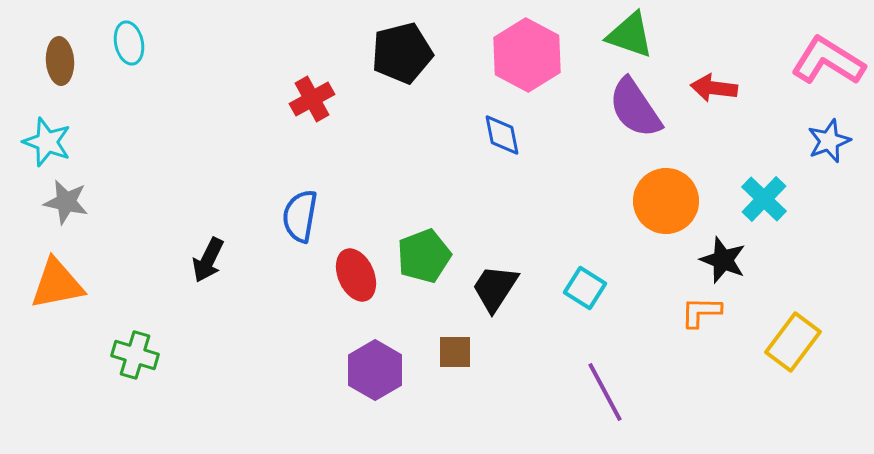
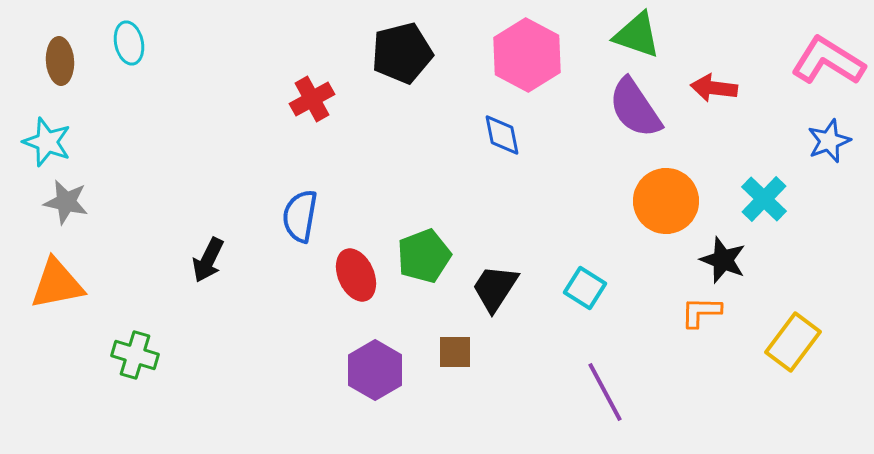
green triangle: moved 7 px right
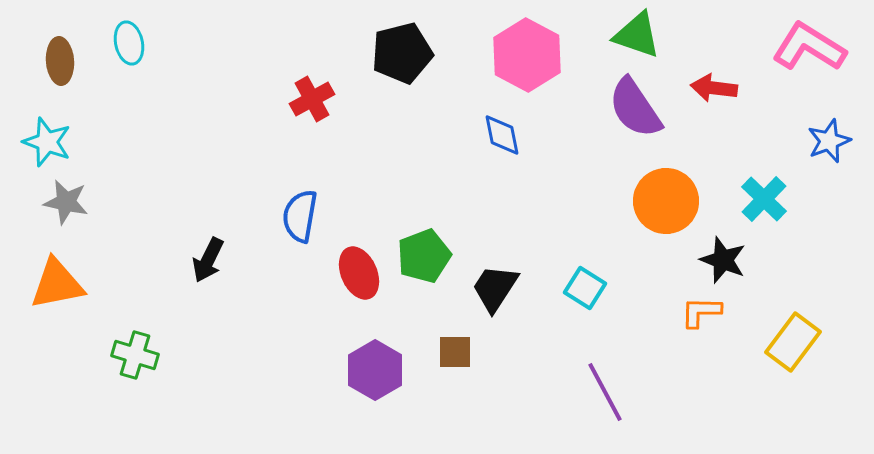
pink L-shape: moved 19 px left, 14 px up
red ellipse: moved 3 px right, 2 px up
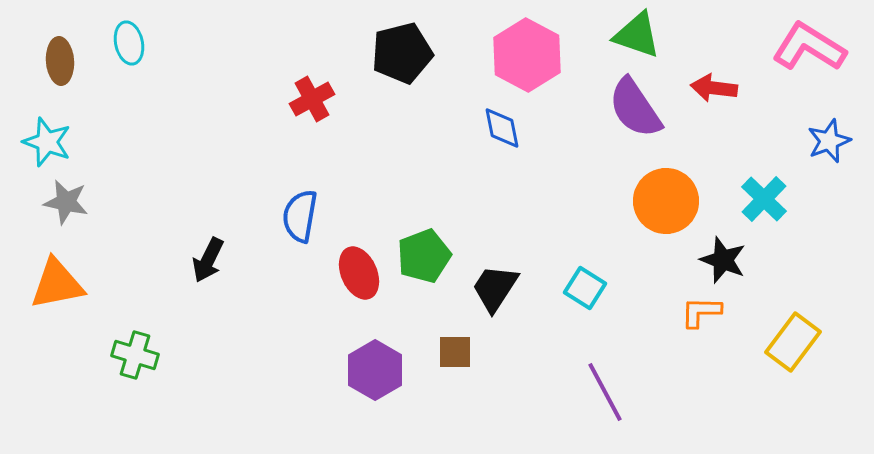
blue diamond: moved 7 px up
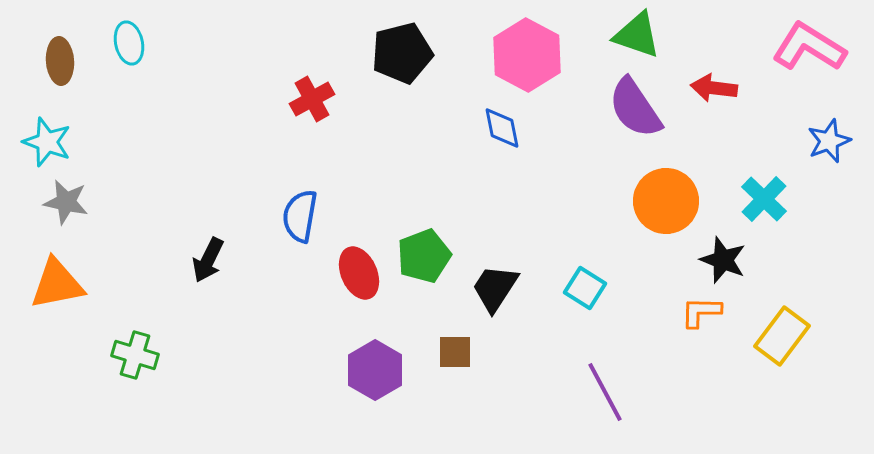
yellow rectangle: moved 11 px left, 6 px up
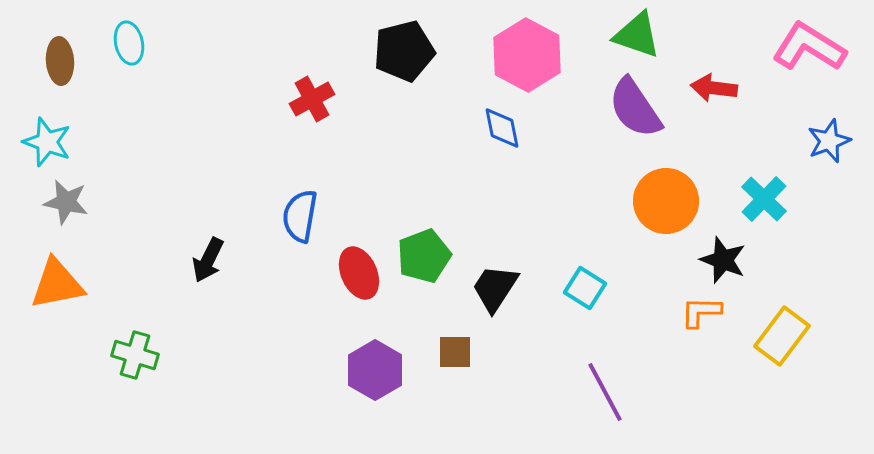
black pentagon: moved 2 px right, 2 px up
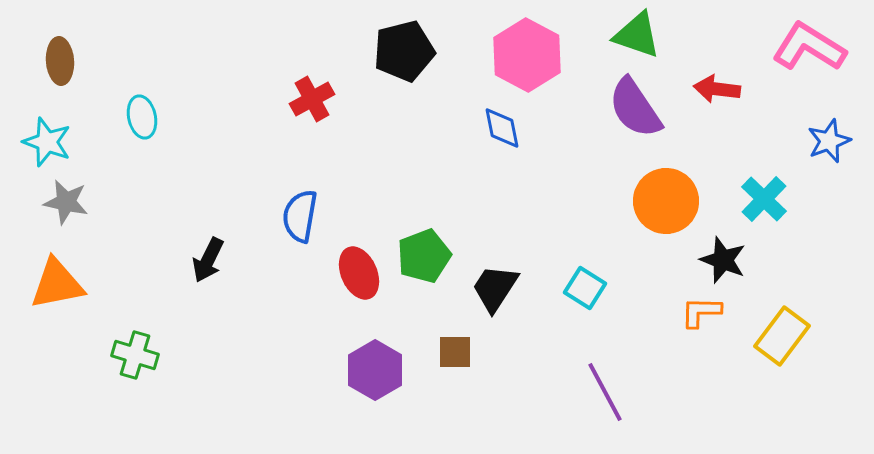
cyan ellipse: moved 13 px right, 74 px down
red arrow: moved 3 px right, 1 px down
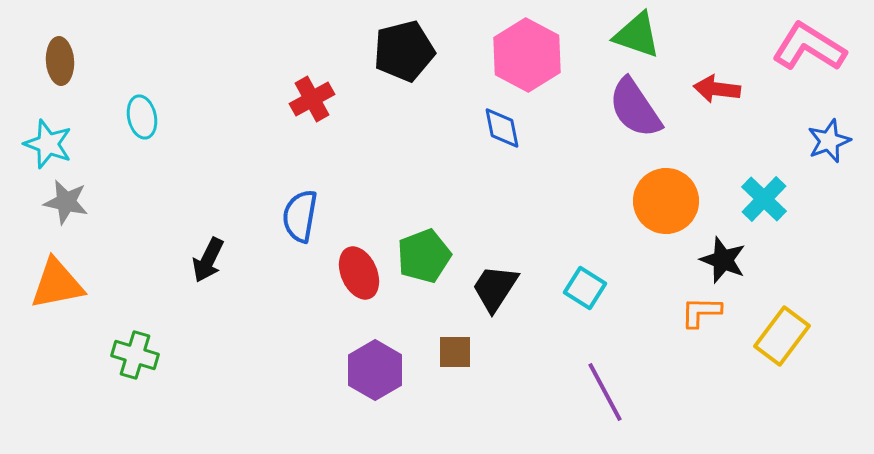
cyan star: moved 1 px right, 2 px down
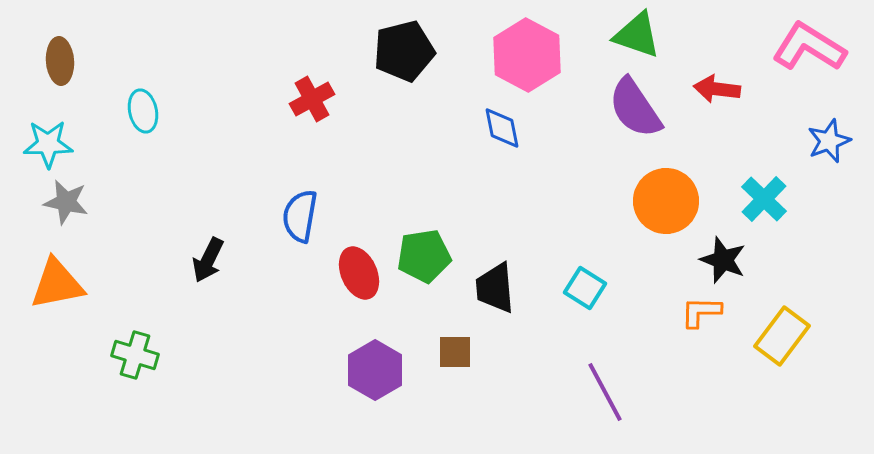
cyan ellipse: moved 1 px right, 6 px up
cyan star: rotated 21 degrees counterclockwise
green pentagon: rotated 12 degrees clockwise
black trapezoid: rotated 38 degrees counterclockwise
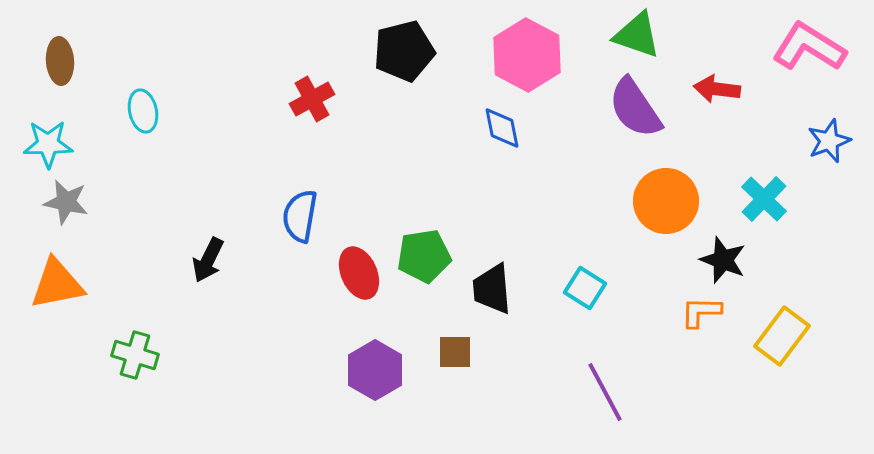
black trapezoid: moved 3 px left, 1 px down
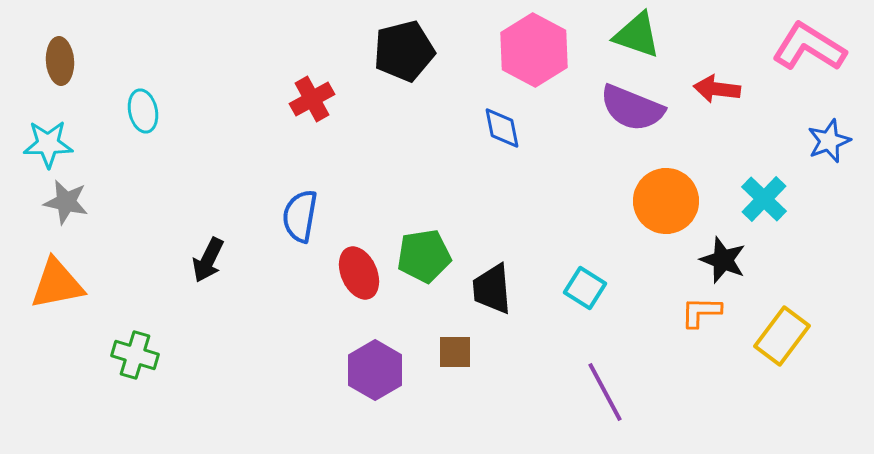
pink hexagon: moved 7 px right, 5 px up
purple semicircle: moved 3 px left; rotated 34 degrees counterclockwise
